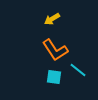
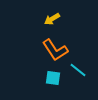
cyan square: moved 1 px left, 1 px down
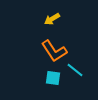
orange L-shape: moved 1 px left, 1 px down
cyan line: moved 3 px left
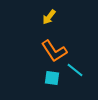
yellow arrow: moved 3 px left, 2 px up; rotated 21 degrees counterclockwise
cyan square: moved 1 px left
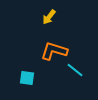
orange L-shape: rotated 140 degrees clockwise
cyan square: moved 25 px left
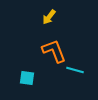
orange L-shape: rotated 52 degrees clockwise
cyan line: rotated 24 degrees counterclockwise
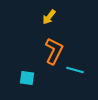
orange L-shape: rotated 48 degrees clockwise
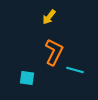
orange L-shape: moved 1 px down
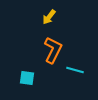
orange L-shape: moved 1 px left, 2 px up
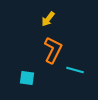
yellow arrow: moved 1 px left, 2 px down
